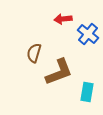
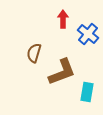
red arrow: rotated 96 degrees clockwise
brown L-shape: moved 3 px right
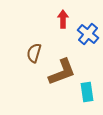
cyan rectangle: rotated 18 degrees counterclockwise
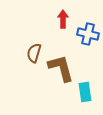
blue cross: rotated 25 degrees counterclockwise
brown L-shape: moved 1 px left, 4 px up; rotated 84 degrees counterclockwise
cyan rectangle: moved 2 px left
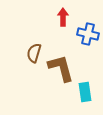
red arrow: moved 2 px up
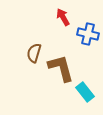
red arrow: rotated 30 degrees counterclockwise
cyan rectangle: rotated 30 degrees counterclockwise
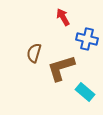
blue cross: moved 1 px left, 5 px down
brown L-shape: rotated 92 degrees counterclockwise
cyan rectangle: rotated 12 degrees counterclockwise
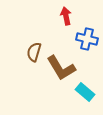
red arrow: moved 3 px right, 1 px up; rotated 18 degrees clockwise
brown semicircle: moved 1 px up
brown L-shape: rotated 104 degrees counterclockwise
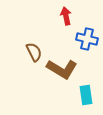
brown semicircle: rotated 138 degrees clockwise
brown L-shape: moved 1 px right, 1 px down; rotated 28 degrees counterclockwise
cyan rectangle: moved 1 px right, 3 px down; rotated 42 degrees clockwise
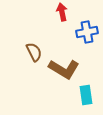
red arrow: moved 4 px left, 4 px up
blue cross: moved 7 px up; rotated 25 degrees counterclockwise
brown L-shape: moved 2 px right
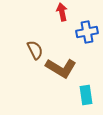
brown semicircle: moved 1 px right, 2 px up
brown L-shape: moved 3 px left, 1 px up
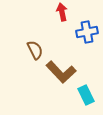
brown L-shape: moved 4 px down; rotated 16 degrees clockwise
cyan rectangle: rotated 18 degrees counterclockwise
